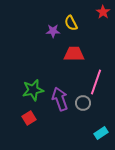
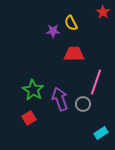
green star: rotated 30 degrees counterclockwise
gray circle: moved 1 px down
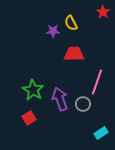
pink line: moved 1 px right
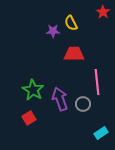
pink line: rotated 25 degrees counterclockwise
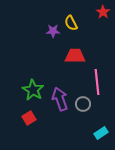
red trapezoid: moved 1 px right, 2 px down
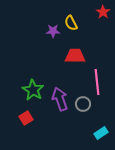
red square: moved 3 px left
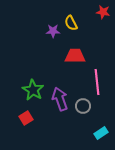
red star: rotated 24 degrees counterclockwise
gray circle: moved 2 px down
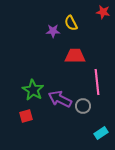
purple arrow: rotated 45 degrees counterclockwise
red square: moved 2 px up; rotated 16 degrees clockwise
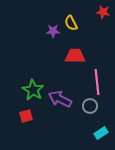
gray circle: moved 7 px right
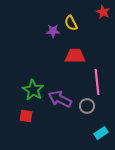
red star: rotated 16 degrees clockwise
gray circle: moved 3 px left
red square: rotated 24 degrees clockwise
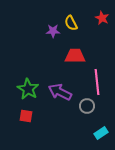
red star: moved 1 px left, 6 px down
green star: moved 5 px left, 1 px up
purple arrow: moved 7 px up
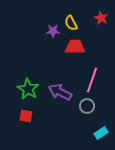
red star: moved 1 px left
red trapezoid: moved 9 px up
pink line: moved 5 px left, 2 px up; rotated 25 degrees clockwise
